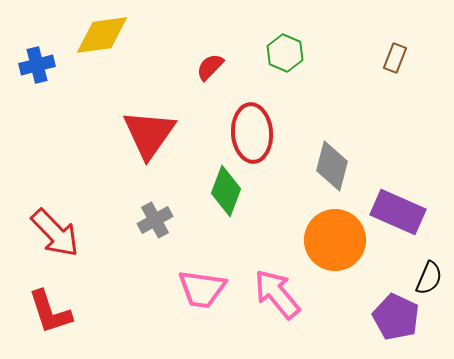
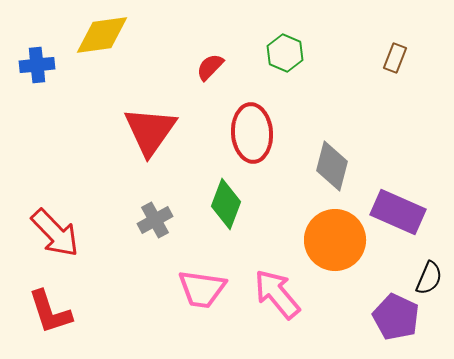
blue cross: rotated 8 degrees clockwise
red triangle: moved 1 px right, 3 px up
green diamond: moved 13 px down
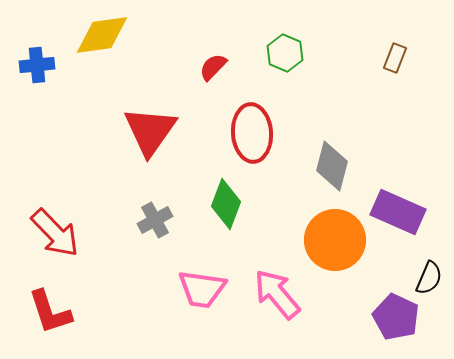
red semicircle: moved 3 px right
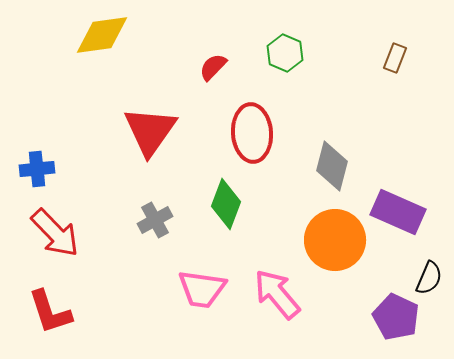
blue cross: moved 104 px down
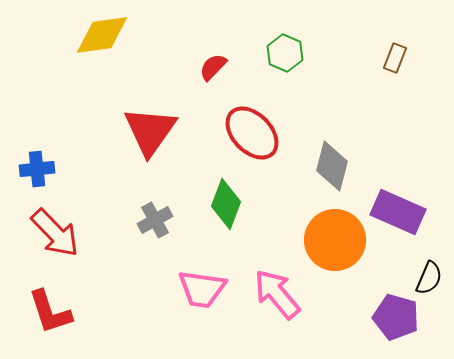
red ellipse: rotated 40 degrees counterclockwise
purple pentagon: rotated 9 degrees counterclockwise
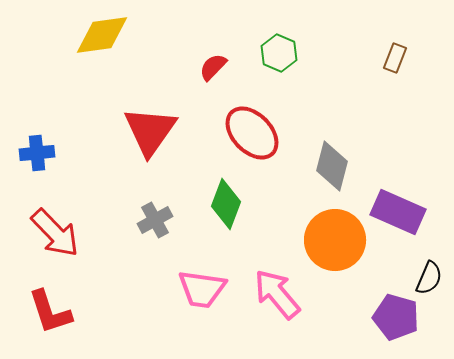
green hexagon: moved 6 px left
blue cross: moved 16 px up
